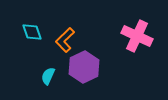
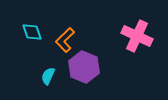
purple hexagon: rotated 12 degrees counterclockwise
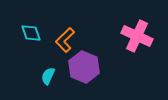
cyan diamond: moved 1 px left, 1 px down
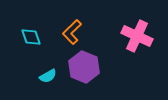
cyan diamond: moved 4 px down
orange L-shape: moved 7 px right, 8 px up
cyan semicircle: rotated 144 degrees counterclockwise
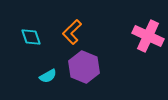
pink cross: moved 11 px right
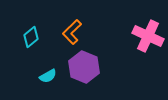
cyan diamond: rotated 70 degrees clockwise
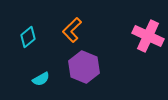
orange L-shape: moved 2 px up
cyan diamond: moved 3 px left
cyan semicircle: moved 7 px left, 3 px down
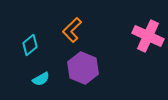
cyan diamond: moved 2 px right, 8 px down
purple hexagon: moved 1 px left, 1 px down
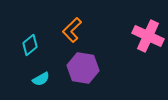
purple hexagon: rotated 12 degrees counterclockwise
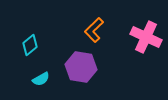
orange L-shape: moved 22 px right
pink cross: moved 2 px left, 1 px down
purple hexagon: moved 2 px left, 1 px up
